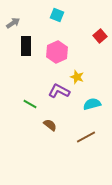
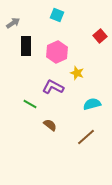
yellow star: moved 4 px up
purple L-shape: moved 6 px left, 4 px up
brown line: rotated 12 degrees counterclockwise
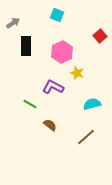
pink hexagon: moved 5 px right
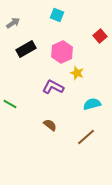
black rectangle: moved 3 px down; rotated 60 degrees clockwise
green line: moved 20 px left
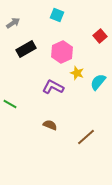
cyan semicircle: moved 6 px right, 22 px up; rotated 36 degrees counterclockwise
brown semicircle: rotated 16 degrees counterclockwise
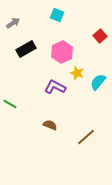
purple L-shape: moved 2 px right
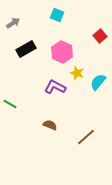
pink hexagon: rotated 10 degrees counterclockwise
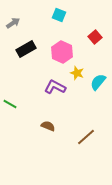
cyan square: moved 2 px right
red square: moved 5 px left, 1 px down
brown semicircle: moved 2 px left, 1 px down
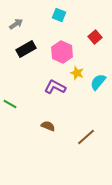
gray arrow: moved 3 px right, 1 px down
